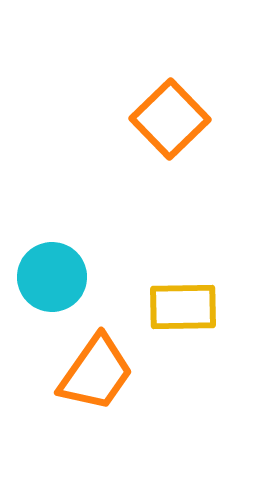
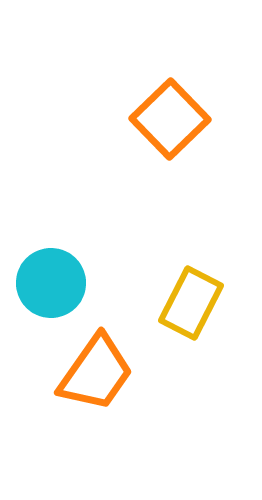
cyan circle: moved 1 px left, 6 px down
yellow rectangle: moved 8 px right, 4 px up; rotated 62 degrees counterclockwise
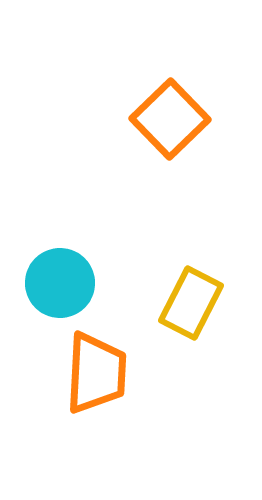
cyan circle: moved 9 px right
orange trapezoid: rotated 32 degrees counterclockwise
